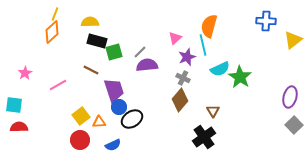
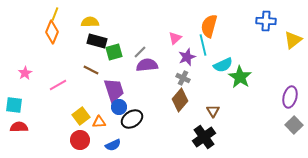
orange diamond: rotated 25 degrees counterclockwise
cyan semicircle: moved 3 px right, 4 px up
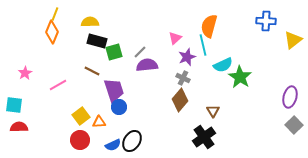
brown line: moved 1 px right, 1 px down
black ellipse: moved 22 px down; rotated 25 degrees counterclockwise
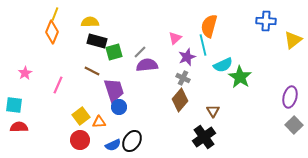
pink line: rotated 36 degrees counterclockwise
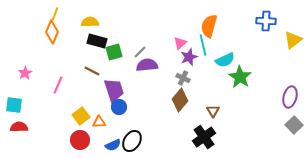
pink triangle: moved 5 px right, 5 px down
purple star: moved 2 px right
cyan semicircle: moved 2 px right, 5 px up
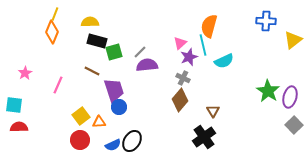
cyan semicircle: moved 1 px left, 1 px down
green star: moved 28 px right, 14 px down
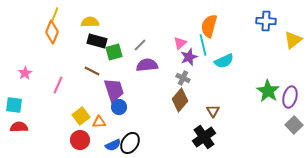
gray line: moved 7 px up
black ellipse: moved 2 px left, 2 px down
